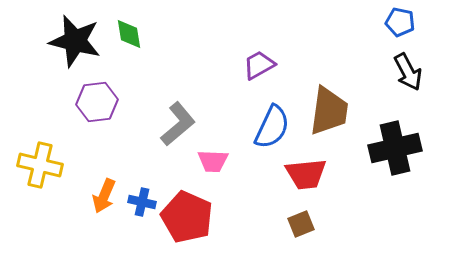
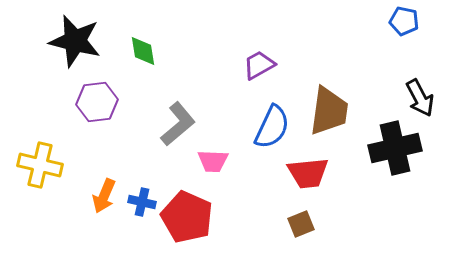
blue pentagon: moved 4 px right, 1 px up
green diamond: moved 14 px right, 17 px down
black arrow: moved 12 px right, 26 px down
red trapezoid: moved 2 px right, 1 px up
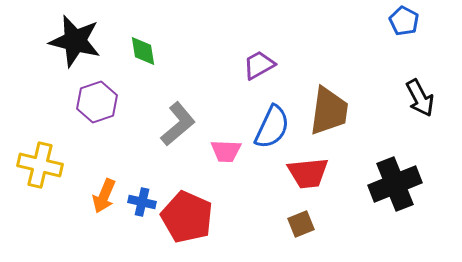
blue pentagon: rotated 16 degrees clockwise
purple hexagon: rotated 12 degrees counterclockwise
black cross: moved 36 px down; rotated 9 degrees counterclockwise
pink trapezoid: moved 13 px right, 10 px up
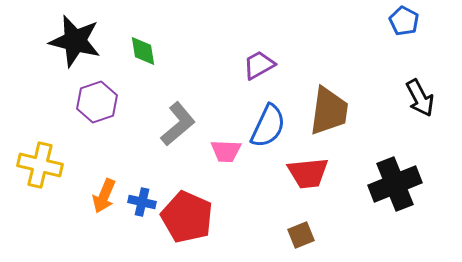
blue semicircle: moved 4 px left, 1 px up
brown square: moved 11 px down
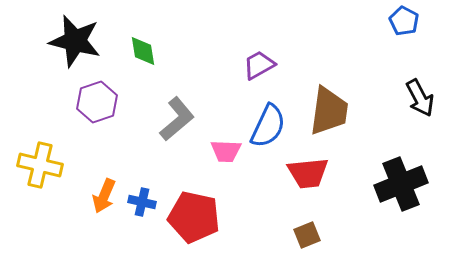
gray L-shape: moved 1 px left, 5 px up
black cross: moved 6 px right
red pentagon: moved 7 px right; rotated 12 degrees counterclockwise
brown square: moved 6 px right
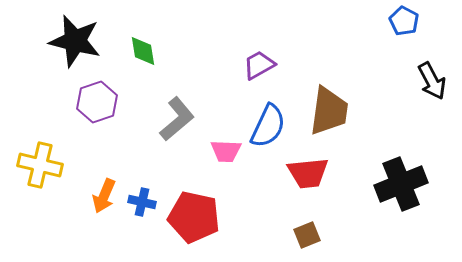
black arrow: moved 12 px right, 17 px up
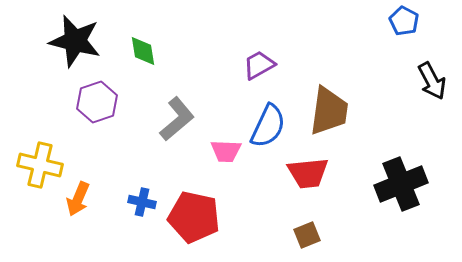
orange arrow: moved 26 px left, 3 px down
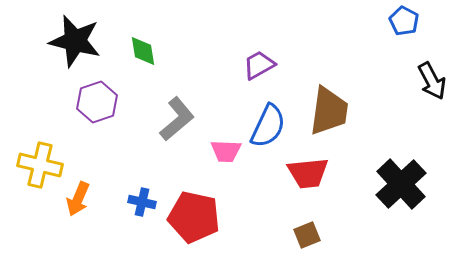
black cross: rotated 21 degrees counterclockwise
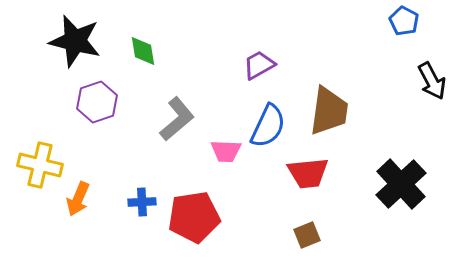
blue cross: rotated 16 degrees counterclockwise
red pentagon: rotated 21 degrees counterclockwise
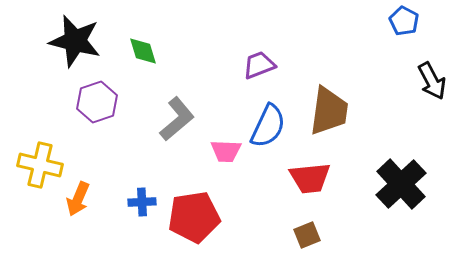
green diamond: rotated 8 degrees counterclockwise
purple trapezoid: rotated 8 degrees clockwise
red trapezoid: moved 2 px right, 5 px down
